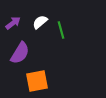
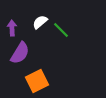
purple arrow: moved 1 px left, 5 px down; rotated 56 degrees counterclockwise
green line: rotated 30 degrees counterclockwise
orange square: rotated 15 degrees counterclockwise
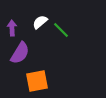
orange square: rotated 15 degrees clockwise
